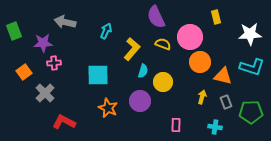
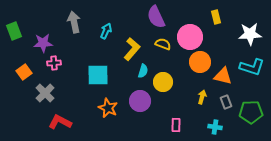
gray arrow: moved 9 px right; rotated 65 degrees clockwise
red L-shape: moved 4 px left
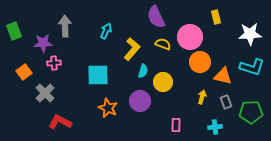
gray arrow: moved 9 px left, 4 px down; rotated 10 degrees clockwise
cyan cross: rotated 16 degrees counterclockwise
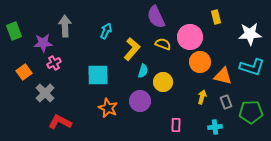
pink cross: rotated 24 degrees counterclockwise
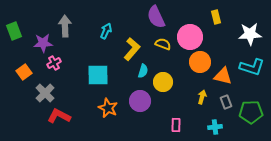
red L-shape: moved 1 px left, 6 px up
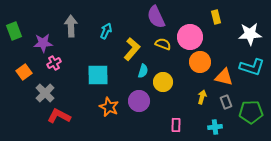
gray arrow: moved 6 px right
orange triangle: moved 1 px right, 1 px down
purple circle: moved 1 px left
orange star: moved 1 px right, 1 px up
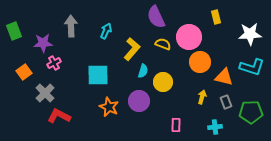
pink circle: moved 1 px left
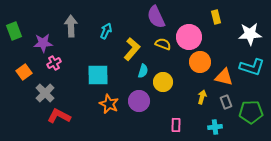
orange star: moved 3 px up
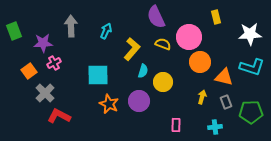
orange square: moved 5 px right, 1 px up
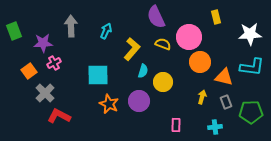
cyan L-shape: rotated 10 degrees counterclockwise
